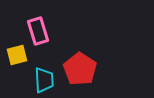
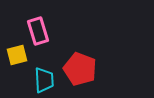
red pentagon: rotated 12 degrees counterclockwise
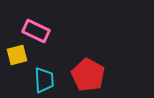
pink rectangle: moved 2 px left; rotated 48 degrees counterclockwise
red pentagon: moved 8 px right, 6 px down; rotated 8 degrees clockwise
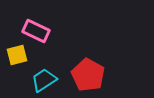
cyan trapezoid: rotated 120 degrees counterclockwise
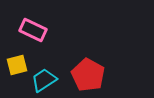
pink rectangle: moved 3 px left, 1 px up
yellow square: moved 10 px down
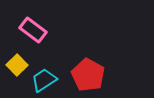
pink rectangle: rotated 12 degrees clockwise
yellow square: rotated 30 degrees counterclockwise
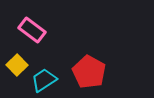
pink rectangle: moved 1 px left
red pentagon: moved 1 px right, 3 px up
